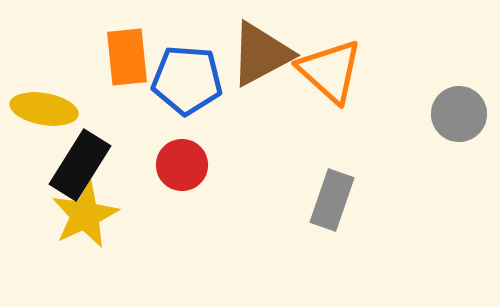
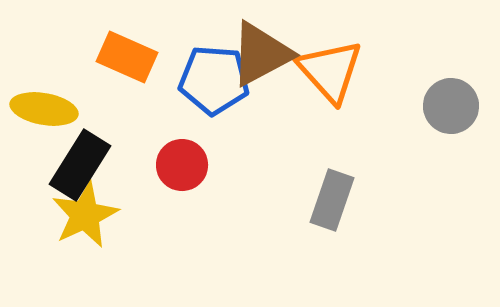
orange rectangle: rotated 60 degrees counterclockwise
orange triangle: rotated 6 degrees clockwise
blue pentagon: moved 27 px right
gray circle: moved 8 px left, 8 px up
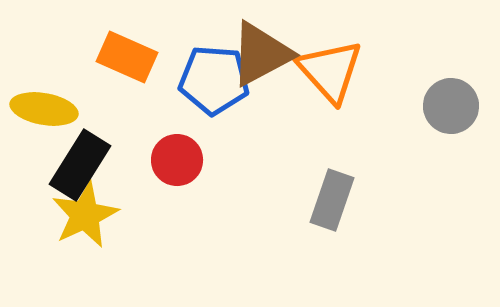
red circle: moved 5 px left, 5 px up
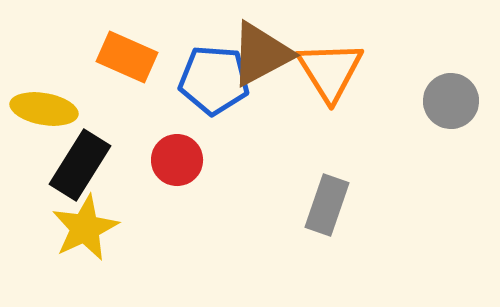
orange triangle: rotated 10 degrees clockwise
gray circle: moved 5 px up
gray rectangle: moved 5 px left, 5 px down
yellow star: moved 13 px down
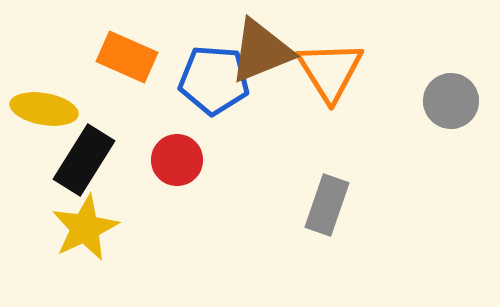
brown triangle: moved 3 px up; rotated 6 degrees clockwise
black rectangle: moved 4 px right, 5 px up
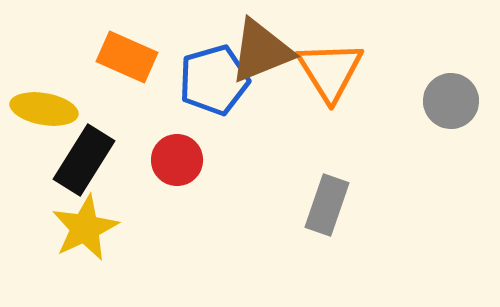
blue pentagon: rotated 20 degrees counterclockwise
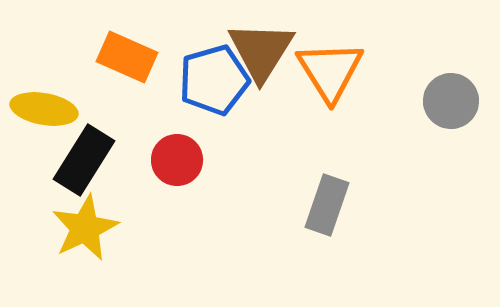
brown triangle: rotated 36 degrees counterclockwise
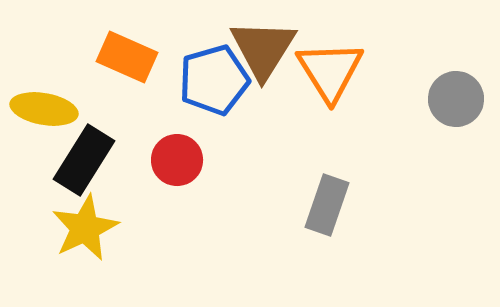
brown triangle: moved 2 px right, 2 px up
gray circle: moved 5 px right, 2 px up
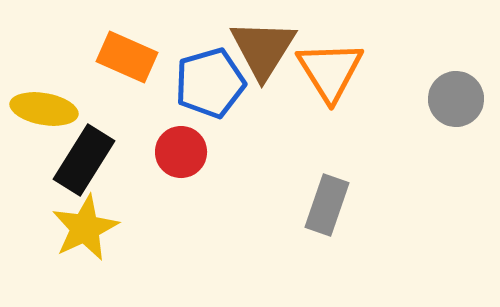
blue pentagon: moved 4 px left, 3 px down
red circle: moved 4 px right, 8 px up
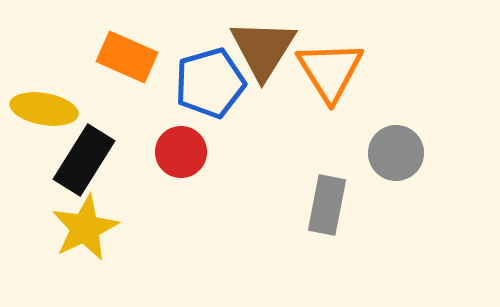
gray circle: moved 60 px left, 54 px down
gray rectangle: rotated 8 degrees counterclockwise
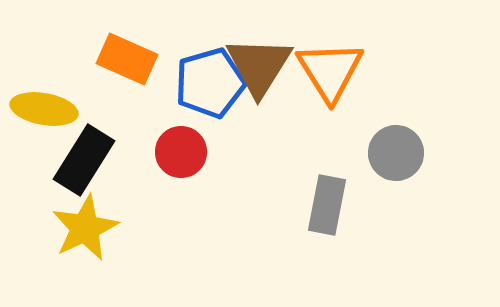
brown triangle: moved 4 px left, 17 px down
orange rectangle: moved 2 px down
